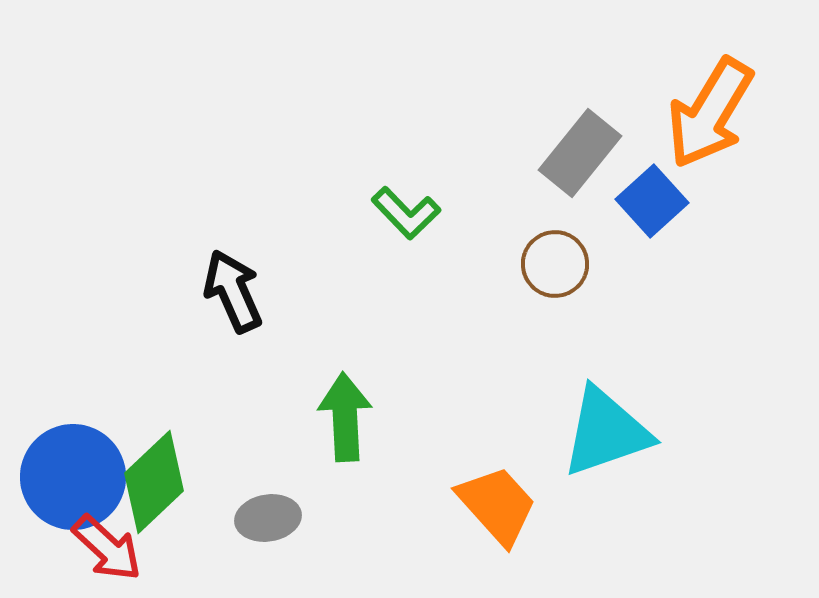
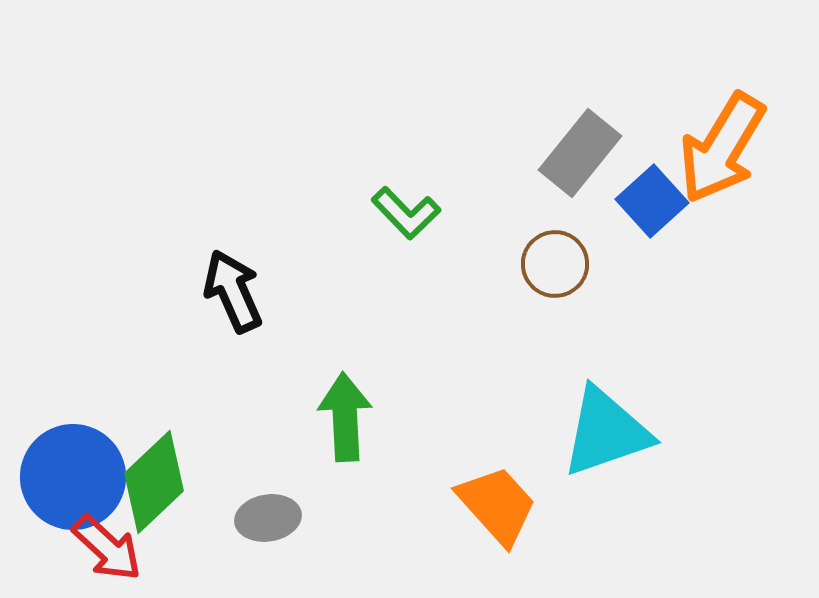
orange arrow: moved 12 px right, 35 px down
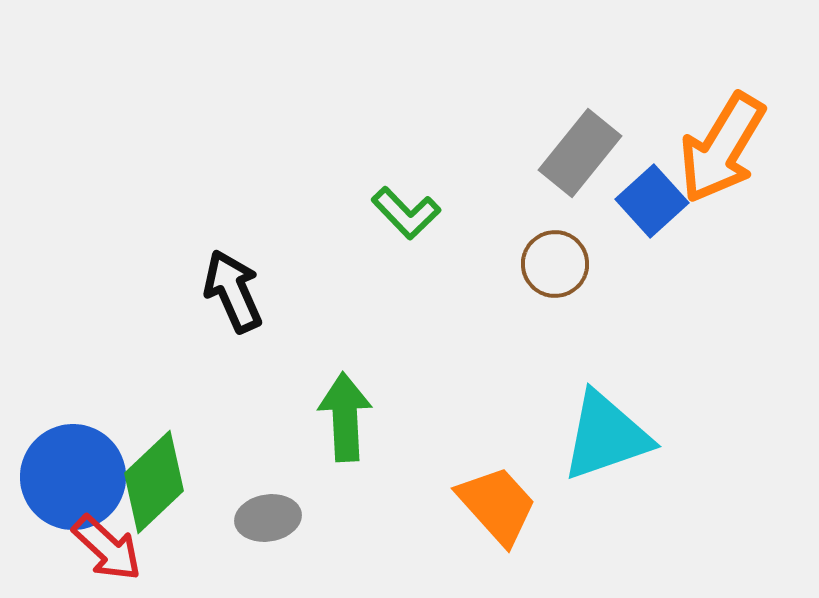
cyan triangle: moved 4 px down
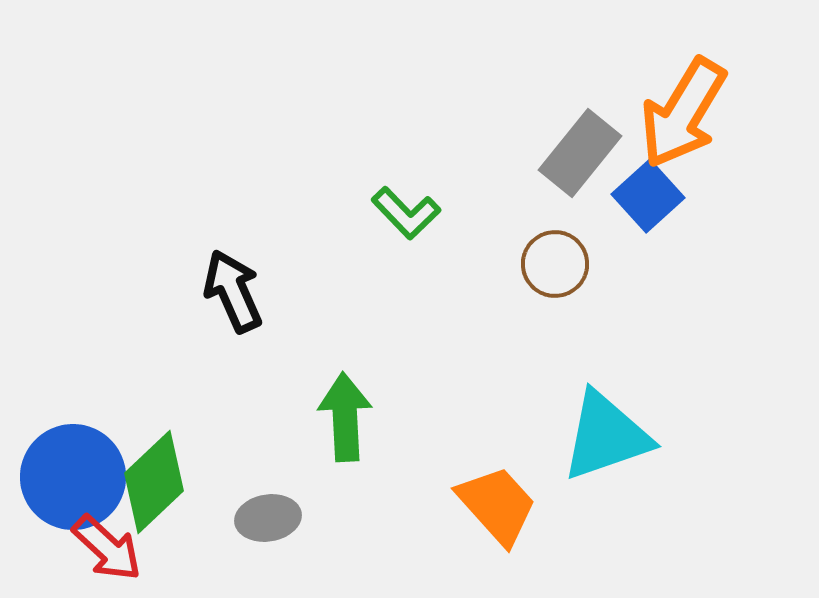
orange arrow: moved 39 px left, 35 px up
blue square: moved 4 px left, 5 px up
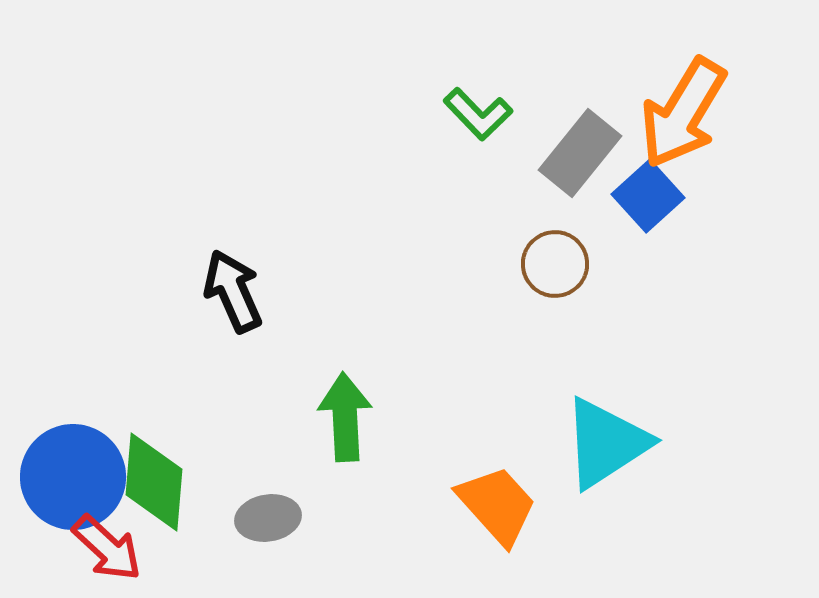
green L-shape: moved 72 px right, 99 px up
cyan triangle: moved 7 px down; rotated 14 degrees counterclockwise
green diamond: rotated 42 degrees counterclockwise
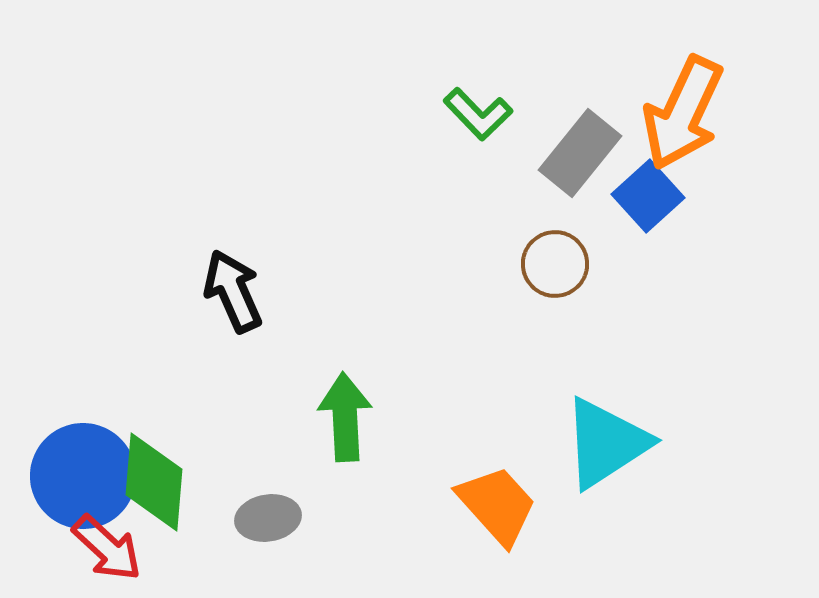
orange arrow: rotated 6 degrees counterclockwise
blue circle: moved 10 px right, 1 px up
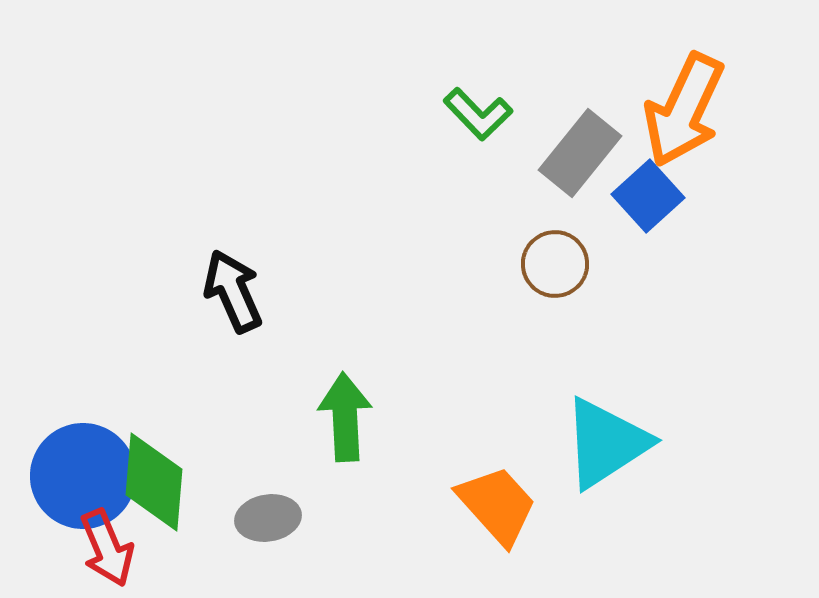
orange arrow: moved 1 px right, 3 px up
red arrow: rotated 24 degrees clockwise
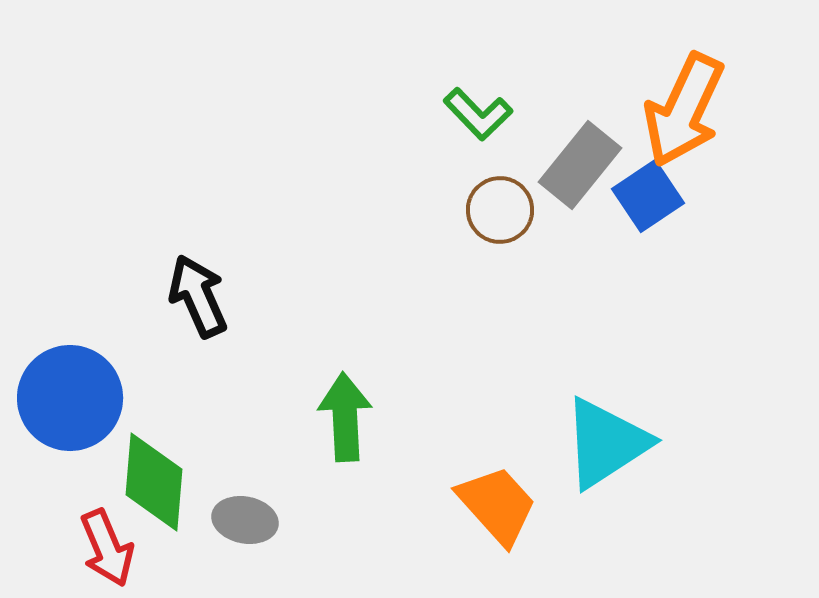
gray rectangle: moved 12 px down
blue square: rotated 8 degrees clockwise
brown circle: moved 55 px left, 54 px up
black arrow: moved 35 px left, 5 px down
blue circle: moved 13 px left, 78 px up
gray ellipse: moved 23 px left, 2 px down; rotated 20 degrees clockwise
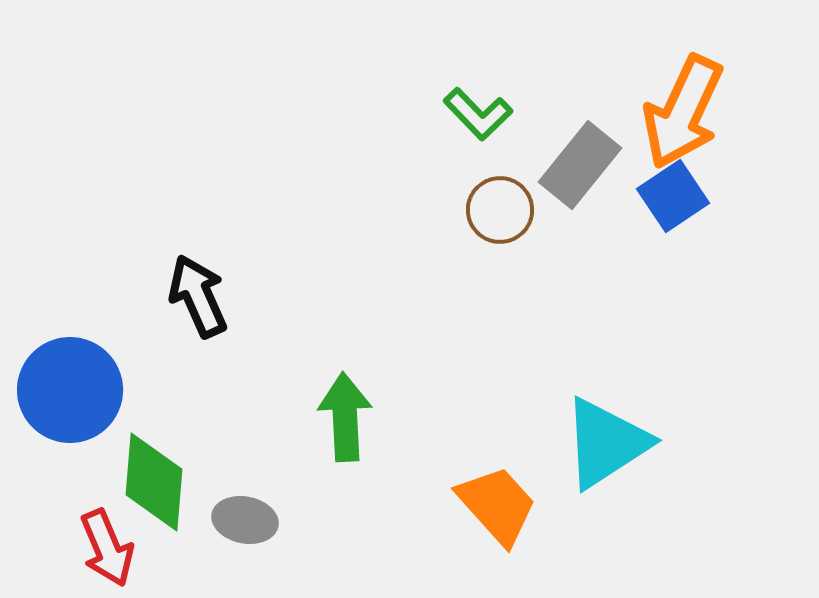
orange arrow: moved 1 px left, 2 px down
blue square: moved 25 px right
blue circle: moved 8 px up
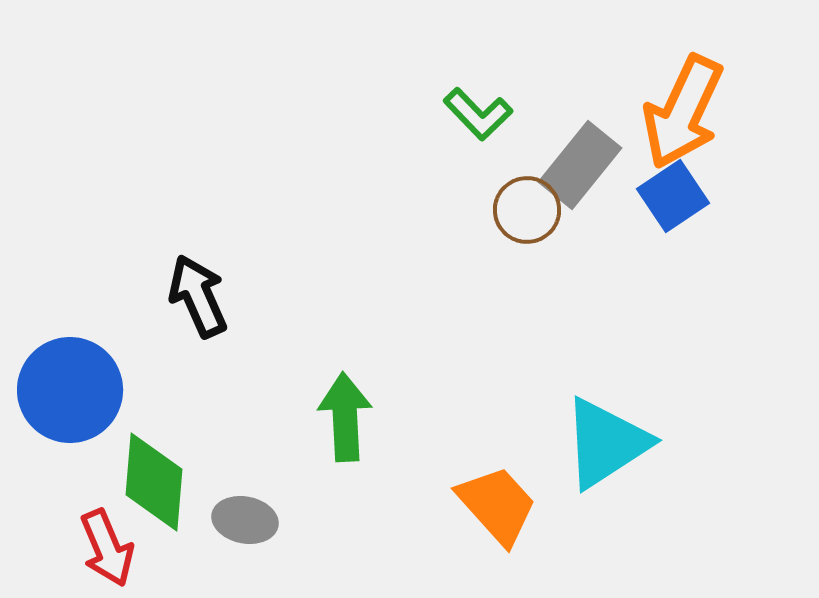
brown circle: moved 27 px right
